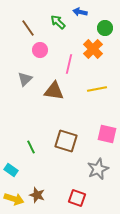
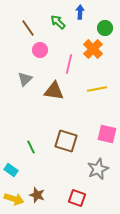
blue arrow: rotated 80 degrees clockwise
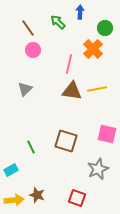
pink circle: moved 7 px left
gray triangle: moved 10 px down
brown triangle: moved 18 px right
cyan rectangle: rotated 64 degrees counterclockwise
yellow arrow: moved 1 px down; rotated 24 degrees counterclockwise
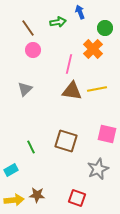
blue arrow: rotated 24 degrees counterclockwise
green arrow: rotated 126 degrees clockwise
brown star: rotated 14 degrees counterclockwise
